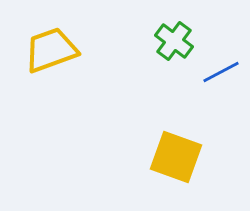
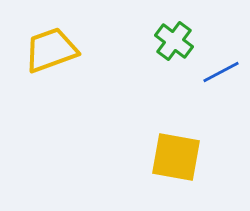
yellow square: rotated 10 degrees counterclockwise
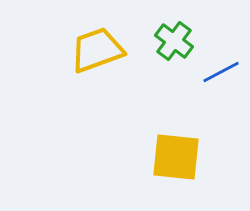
yellow trapezoid: moved 46 px right
yellow square: rotated 4 degrees counterclockwise
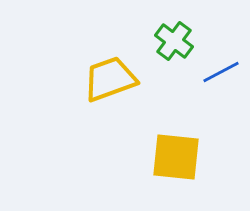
yellow trapezoid: moved 13 px right, 29 px down
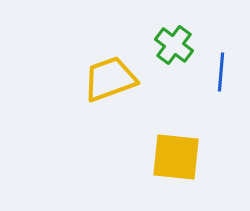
green cross: moved 4 px down
blue line: rotated 57 degrees counterclockwise
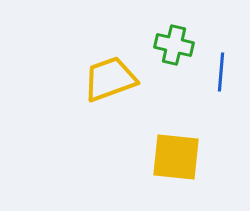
green cross: rotated 24 degrees counterclockwise
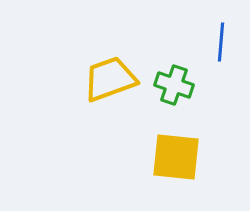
green cross: moved 40 px down; rotated 6 degrees clockwise
blue line: moved 30 px up
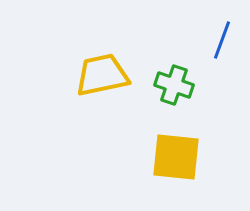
blue line: moved 1 px right, 2 px up; rotated 15 degrees clockwise
yellow trapezoid: moved 8 px left, 4 px up; rotated 8 degrees clockwise
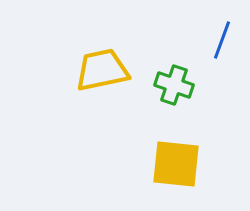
yellow trapezoid: moved 5 px up
yellow square: moved 7 px down
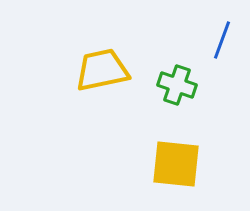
green cross: moved 3 px right
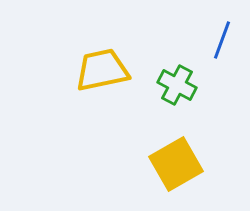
green cross: rotated 9 degrees clockwise
yellow square: rotated 36 degrees counterclockwise
